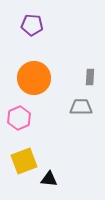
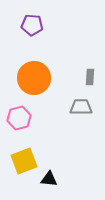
pink hexagon: rotated 10 degrees clockwise
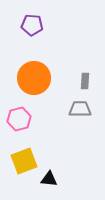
gray rectangle: moved 5 px left, 4 px down
gray trapezoid: moved 1 px left, 2 px down
pink hexagon: moved 1 px down
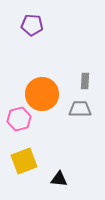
orange circle: moved 8 px right, 16 px down
black triangle: moved 10 px right
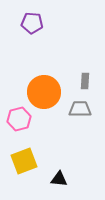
purple pentagon: moved 2 px up
orange circle: moved 2 px right, 2 px up
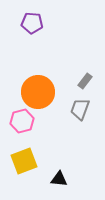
gray rectangle: rotated 35 degrees clockwise
orange circle: moved 6 px left
gray trapezoid: rotated 70 degrees counterclockwise
pink hexagon: moved 3 px right, 2 px down
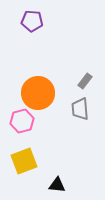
purple pentagon: moved 2 px up
orange circle: moved 1 px down
gray trapezoid: rotated 25 degrees counterclockwise
black triangle: moved 2 px left, 6 px down
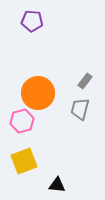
gray trapezoid: rotated 20 degrees clockwise
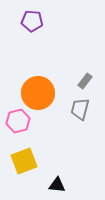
pink hexagon: moved 4 px left
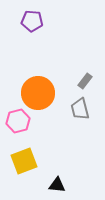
gray trapezoid: rotated 30 degrees counterclockwise
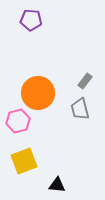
purple pentagon: moved 1 px left, 1 px up
